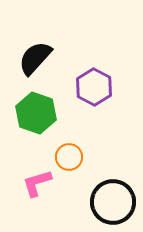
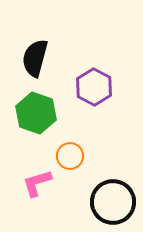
black semicircle: rotated 27 degrees counterclockwise
orange circle: moved 1 px right, 1 px up
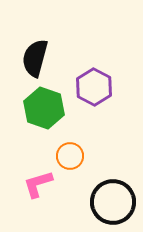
green hexagon: moved 8 px right, 5 px up
pink L-shape: moved 1 px right, 1 px down
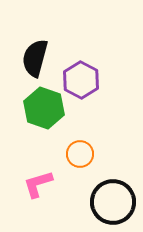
purple hexagon: moved 13 px left, 7 px up
orange circle: moved 10 px right, 2 px up
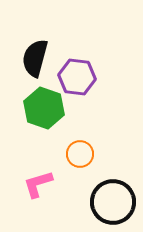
purple hexagon: moved 4 px left, 3 px up; rotated 21 degrees counterclockwise
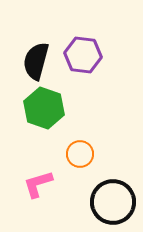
black semicircle: moved 1 px right, 3 px down
purple hexagon: moved 6 px right, 22 px up
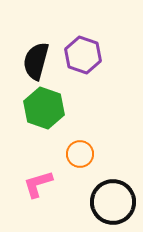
purple hexagon: rotated 12 degrees clockwise
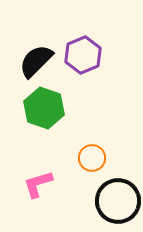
purple hexagon: rotated 18 degrees clockwise
black semicircle: rotated 30 degrees clockwise
orange circle: moved 12 px right, 4 px down
black circle: moved 5 px right, 1 px up
